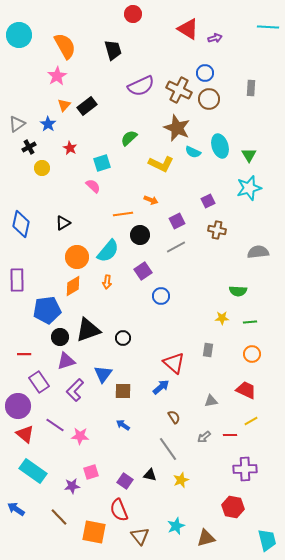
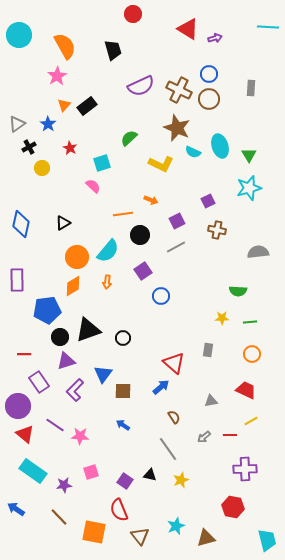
blue circle at (205, 73): moved 4 px right, 1 px down
purple star at (72, 486): moved 8 px left, 1 px up
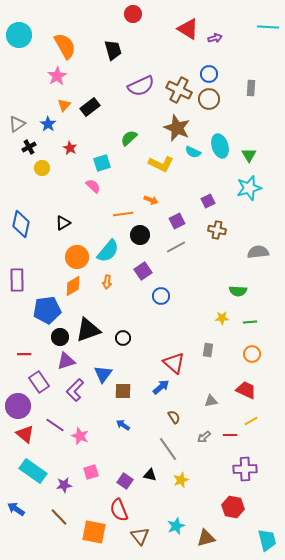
black rectangle at (87, 106): moved 3 px right, 1 px down
pink star at (80, 436): rotated 18 degrees clockwise
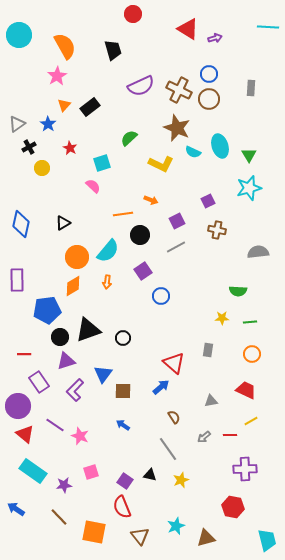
red semicircle at (119, 510): moved 3 px right, 3 px up
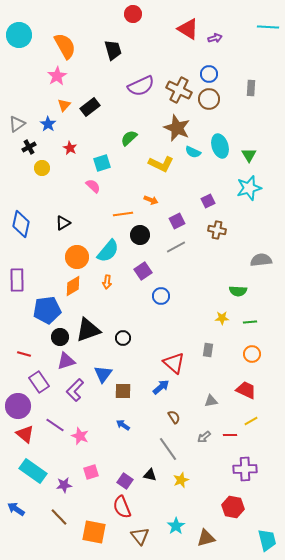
gray semicircle at (258, 252): moved 3 px right, 8 px down
red line at (24, 354): rotated 16 degrees clockwise
cyan star at (176, 526): rotated 12 degrees counterclockwise
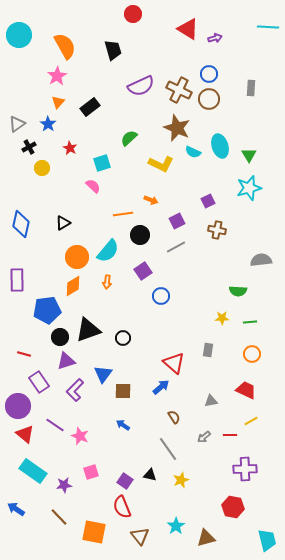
orange triangle at (64, 105): moved 6 px left, 3 px up
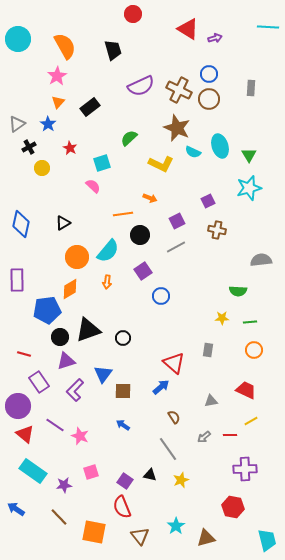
cyan circle at (19, 35): moved 1 px left, 4 px down
orange arrow at (151, 200): moved 1 px left, 2 px up
orange diamond at (73, 286): moved 3 px left, 3 px down
orange circle at (252, 354): moved 2 px right, 4 px up
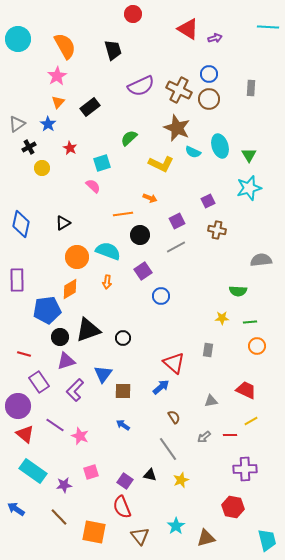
cyan semicircle at (108, 251): rotated 110 degrees counterclockwise
orange circle at (254, 350): moved 3 px right, 4 px up
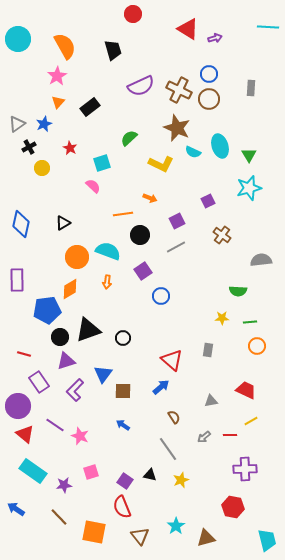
blue star at (48, 124): moved 4 px left; rotated 14 degrees clockwise
brown cross at (217, 230): moved 5 px right, 5 px down; rotated 24 degrees clockwise
red triangle at (174, 363): moved 2 px left, 3 px up
